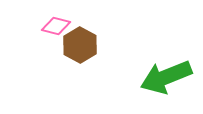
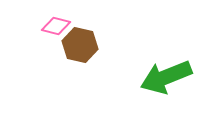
brown hexagon: rotated 16 degrees counterclockwise
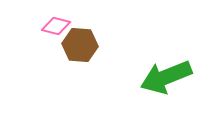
brown hexagon: rotated 8 degrees counterclockwise
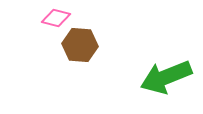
pink diamond: moved 8 px up
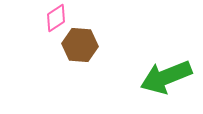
pink diamond: rotated 48 degrees counterclockwise
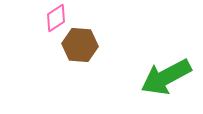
green arrow: rotated 6 degrees counterclockwise
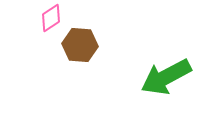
pink diamond: moved 5 px left
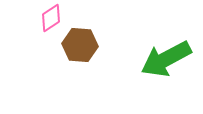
green arrow: moved 18 px up
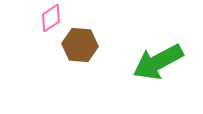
green arrow: moved 8 px left, 3 px down
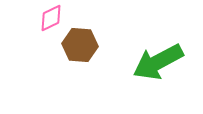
pink diamond: rotated 8 degrees clockwise
